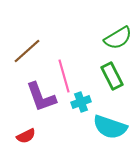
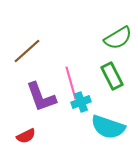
pink line: moved 7 px right, 7 px down
cyan semicircle: moved 2 px left
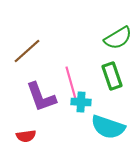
green rectangle: rotated 8 degrees clockwise
cyan cross: rotated 24 degrees clockwise
red semicircle: rotated 18 degrees clockwise
